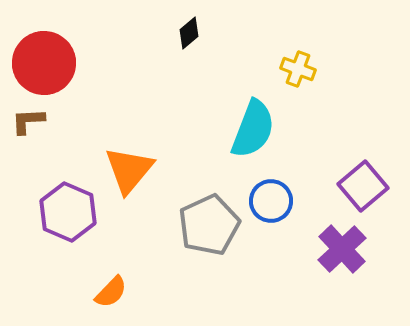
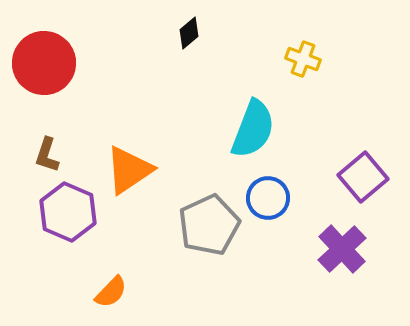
yellow cross: moved 5 px right, 10 px up
brown L-shape: moved 19 px right, 34 px down; rotated 69 degrees counterclockwise
orange triangle: rotated 16 degrees clockwise
purple square: moved 9 px up
blue circle: moved 3 px left, 3 px up
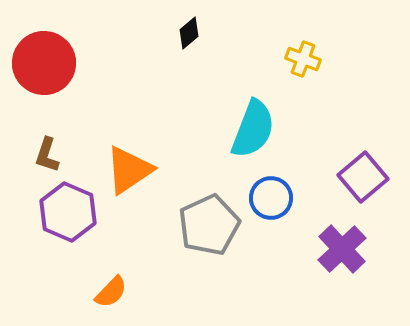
blue circle: moved 3 px right
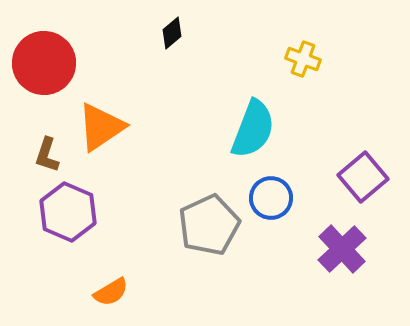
black diamond: moved 17 px left
orange triangle: moved 28 px left, 43 px up
orange semicircle: rotated 15 degrees clockwise
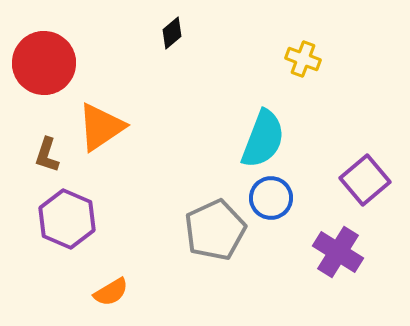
cyan semicircle: moved 10 px right, 10 px down
purple square: moved 2 px right, 3 px down
purple hexagon: moved 1 px left, 7 px down
gray pentagon: moved 6 px right, 5 px down
purple cross: moved 4 px left, 3 px down; rotated 15 degrees counterclockwise
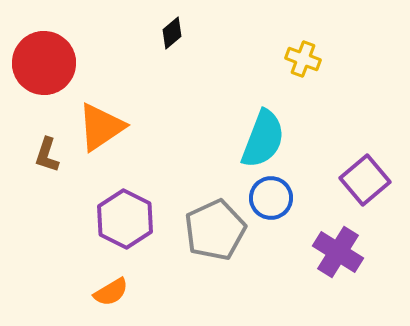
purple hexagon: moved 58 px right; rotated 4 degrees clockwise
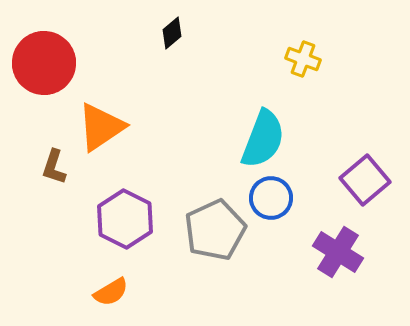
brown L-shape: moved 7 px right, 12 px down
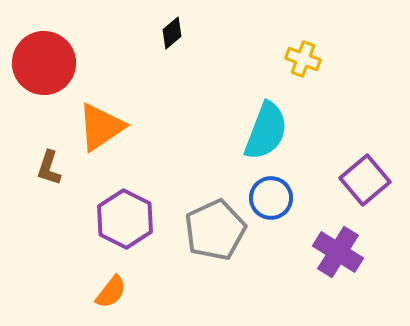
cyan semicircle: moved 3 px right, 8 px up
brown L-shape: moved 5 px left, 1 px down
orange semicircle: rotated 21 degrees counterclockwise
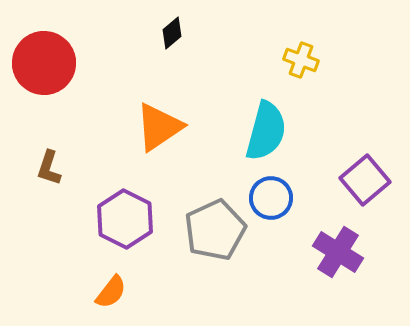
yellow cross: moved 2 px left, 1 px down
orange triangle: moved 58 px right
cyan semicircle: rotated 6 degrees counterclockwise
